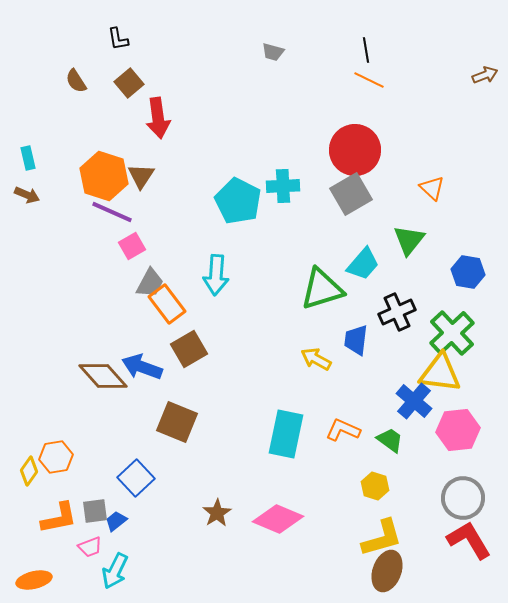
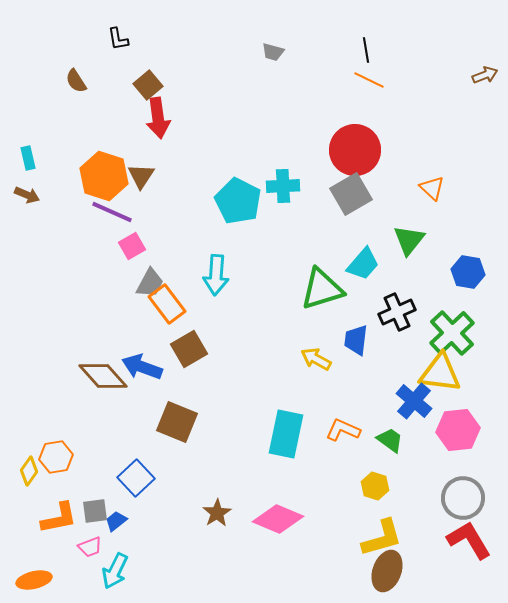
brown square at (129, 83): moved 19 px right, 2 px down
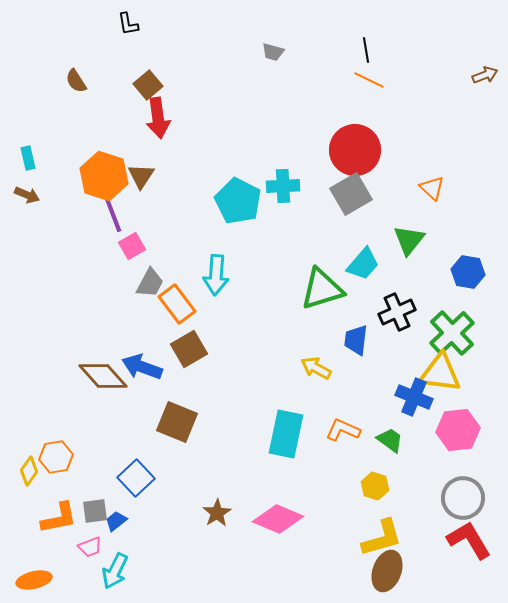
black L-shape at (118, 39): moved 10 px right, 15 px up
purple line at (112, 212): rotated 45 degrees clockwise
orange rectangle at (167, 304): moved 10 px right
yellow arrow at (316, 359): moved 9 px down
blue cross at (414, 401): moved 4 px up; rotated 18 degrees counterclockwise
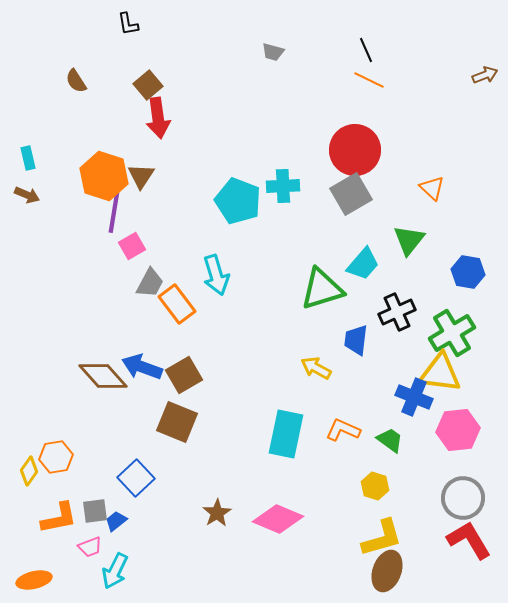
black line at (366, 50): rotated 15 degrees counterclockwise
cyan pentagon at (238, 201): rotated 6 degrees counterclockwise
purple line at (112, 212): moved 2 px right; rotated 30 degrees clockwise
cyan arrow at (216, 275): rotated 21 degrees counterclockwise
green cross at (452, 333): rotated 12 degrees clockwise
brown square at (189, 349): moved 5 px left, 26 px down
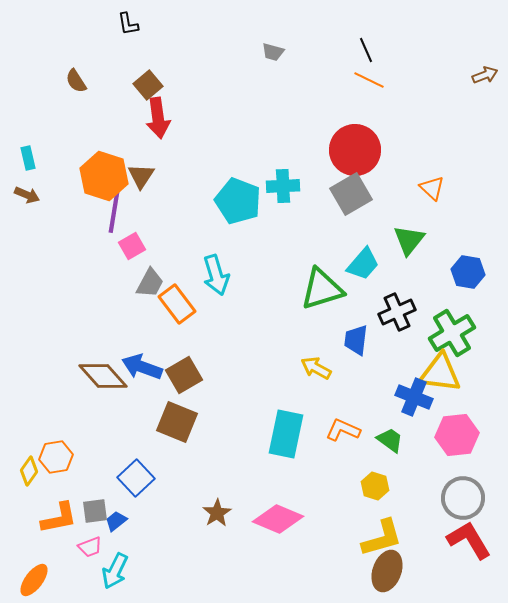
pink hexagon at (458, 430): moved 1 px left, 5 px down
orange ellipse at (34, 580): rotated 40 degrees counterclockwise
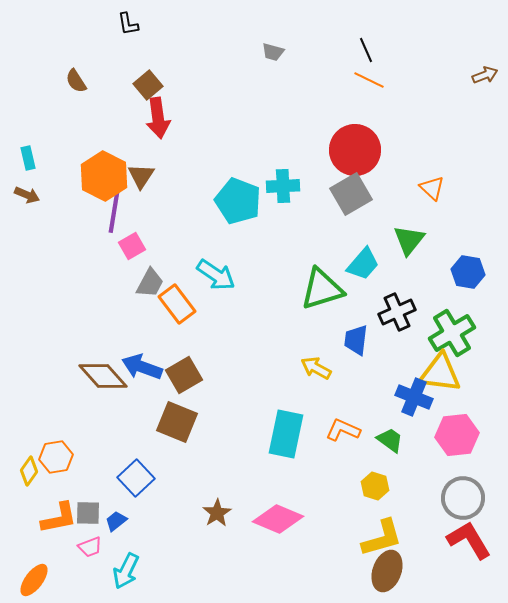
orange hexagon at (104, 176): rotated 9 degrees clockwise
cyan arrow at (216, 275): rotated 39 degrees counterclockwise
gray square at (95, 511): moved 7 px left, 2 px down; rotated 8 degrees clockwise
cyan arrow at (115, 571): moved 11 px right
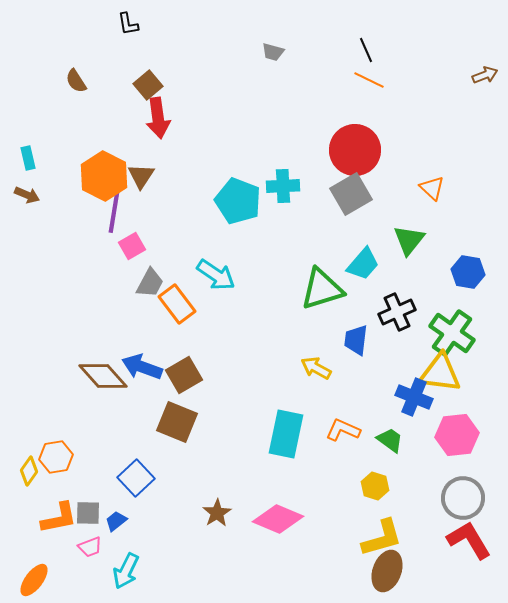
green cross at (452, 333): rotated 24 degrees counterclockwise
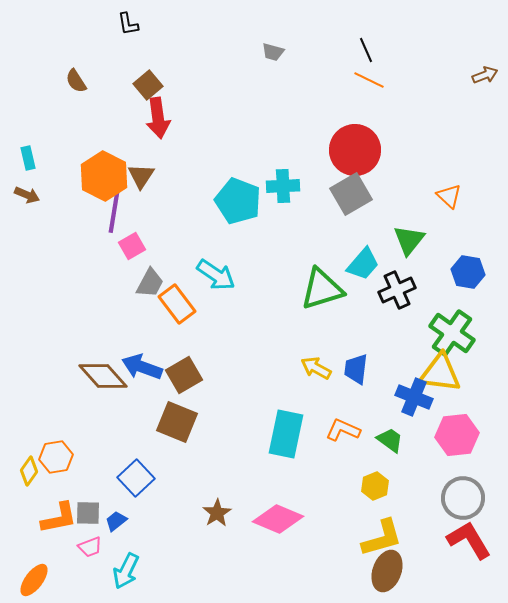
orange triangle at (432, 188): moved 17 px right, 8 px down
black cross at (397, 312): moved 22 px up
blue trapezoid at (356, 340): moved 29 px down
yellow hexagon at (375, 486): rotated 20 degrees clockwise
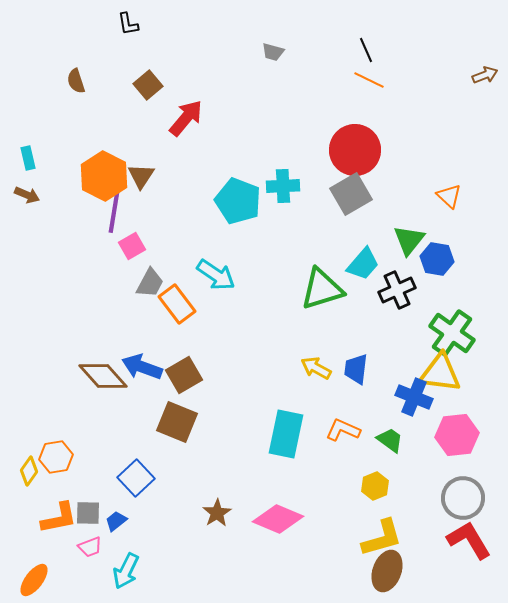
brown semicircle at (76, 81): rotated 15 degrees clockwise
red arrow at (158, 118): moved 28 px right; rotated 132 degrees counterclockwise
blue hexagon at (468, 272): moved 31 px left, 13 px up
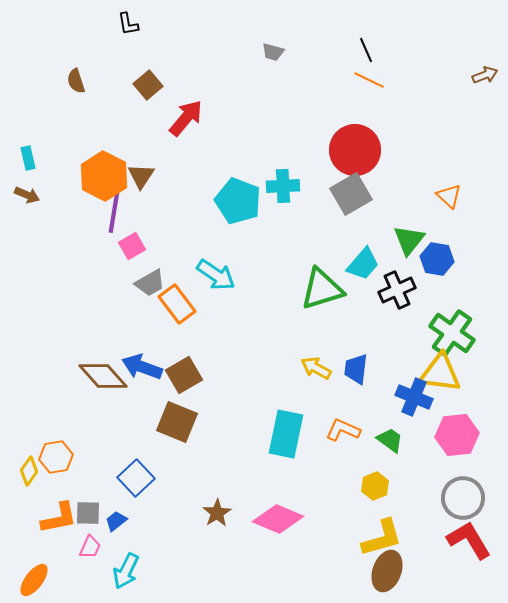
gray trapezoid at (150, 283): rotated 32 degrees clockwise
pink trapezoid at (90, 547): rotated 45 degrees counterclockwise
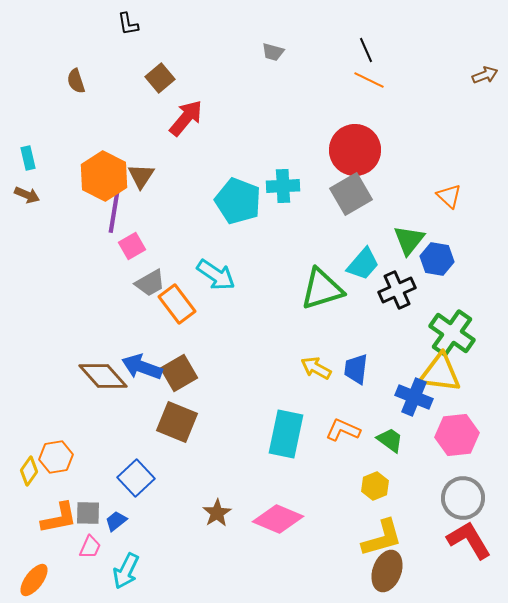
brown square at (148, 85): moved 12 px right, 7 px up
brown square at (184, 375): moved 5 px left, 2 px up
